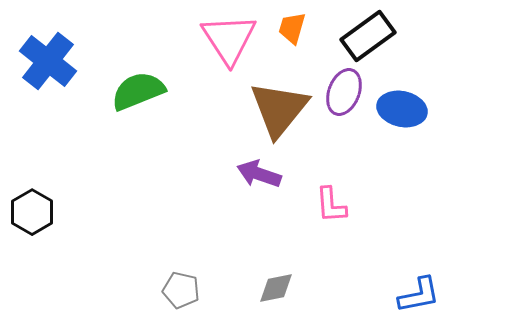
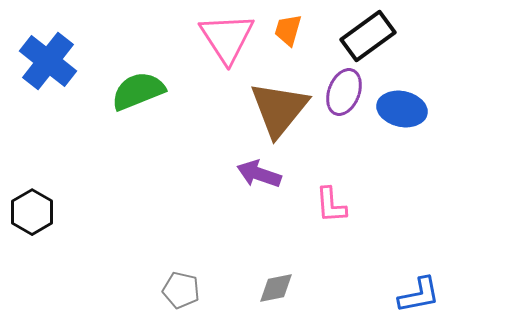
orange trapezoid: moved 4 px left, 2 px down
pink triangle: moved 2 px left, 1 px up
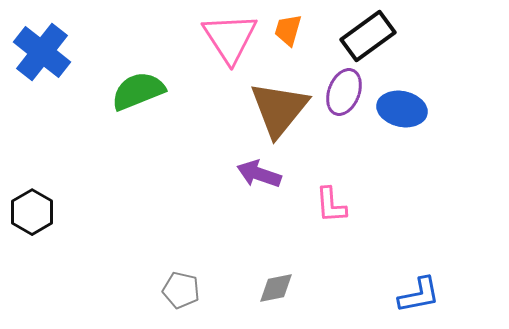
pink triangle: moved 3 px right
blue cross: moved 6 px left, 9 px up
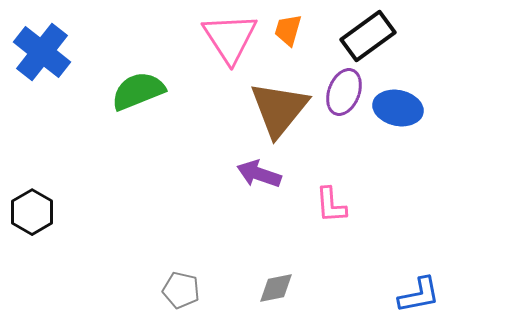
blue ellipse: moved 4 px left, 1 px up
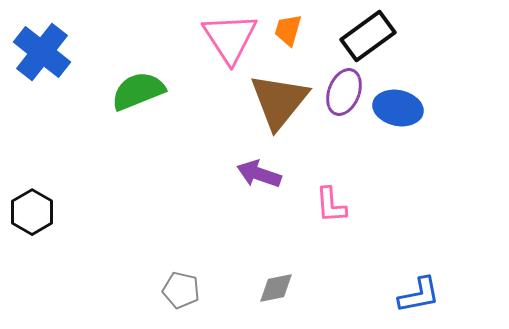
brown triangle: moved 8 px up
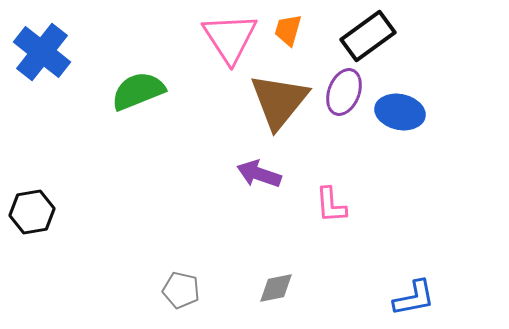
blue ellipse: moved 2 px right, 4 px down
black hexagon: rotated 21 degrees clockwise
blue L-shape: moved 5 px left, 3 px down
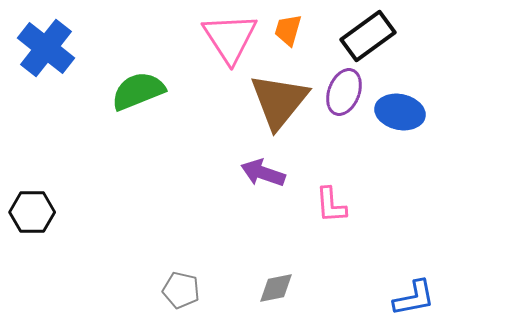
blue cross: moved 4 px right, 4 px up
purple arrow: moved 4 px right, 1 px up
black hexagon: rotated 9 degrees clockwise
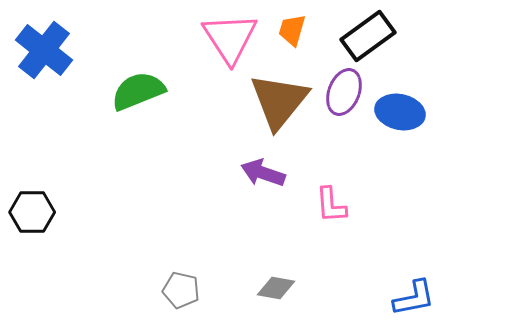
orange trapezoid: moved 4 px right
blue cross: moved 2 px left, 2 px down
gray diamond: rotated 21 degrees clockwise
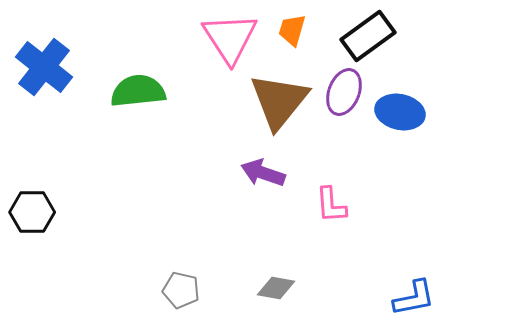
blue cross: moved 17 px down
green semicircle: rotated 16 degrees clockwise
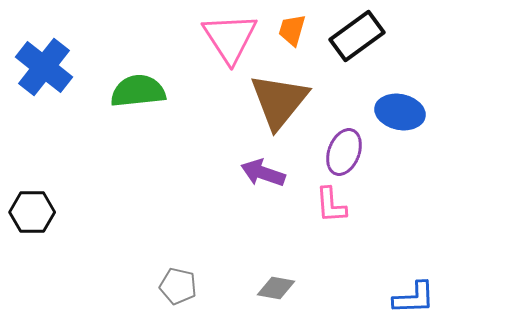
black rectangle: moved 11 px left
purple ellipse: moved 60 px down
gray pentagon: moved 3 px left, 4 px up
blue L-shape: rotated 9 degrees clockwise
